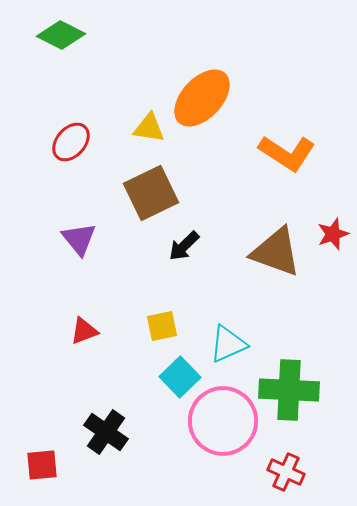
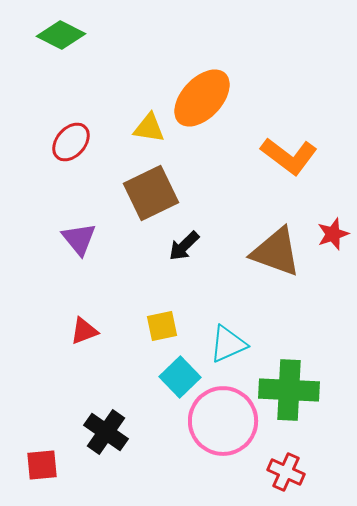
orange L-shape: moved 2 px right, 3 px down; rotated 4 degrees clockwise
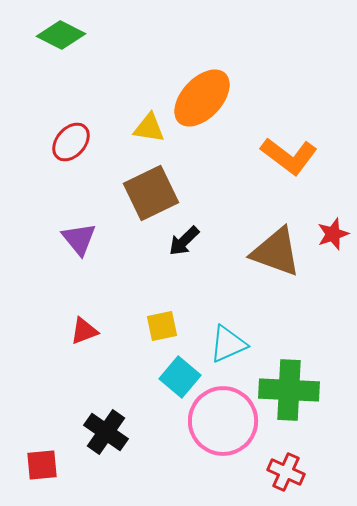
black arrow: moved 5 px up
cyan square: rotated 6 degrees counterclockwise
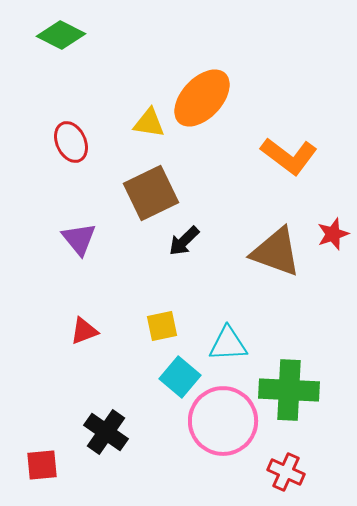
yellow triangle: moved 5 px up
red ellipse: rotated 66 degrees counterclockwise
cyan triangle: rotated 21 degrees clockwise
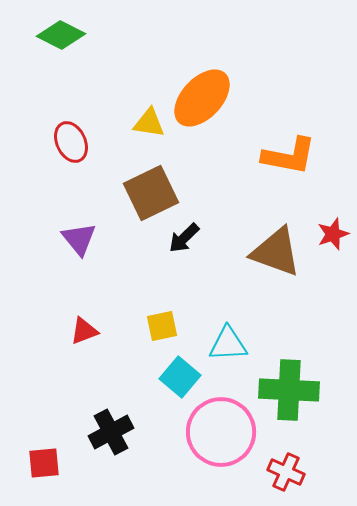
orange L-shape: rotated 26 degrees counterclockwise
black arrow: moved 3 px up
pink circle: moved 2 px left, 11 px down
black cross: moved 5 px right; rotated 27 degrees clockwise
red square: moved 2 px right, 2 px up
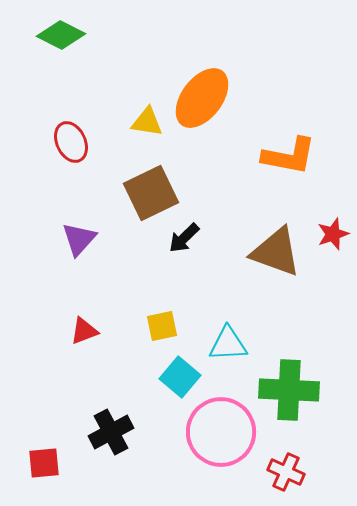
orange ellipse: rotated 6 degrees counterclockwise
yellow triangle: moved 2 px left, 1 px up
purple triangle: rotated 21 degrees clockwise
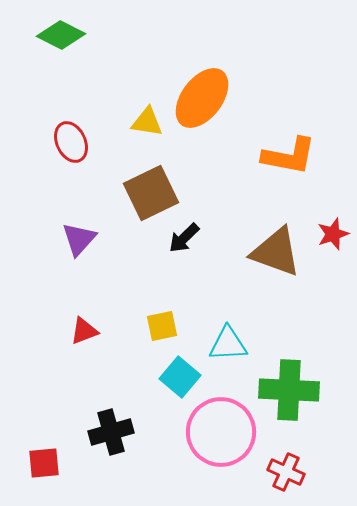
black cross: rotated 12 degrees clockwise
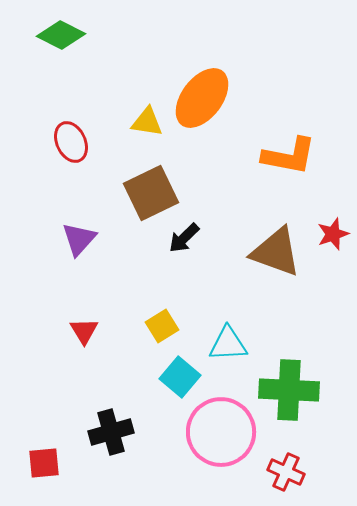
yellow square: rotated 20 degrees counterclockwise
red triangle: rotated 40 degrees counterclockwise
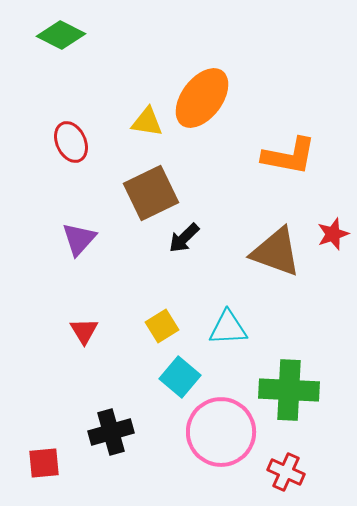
cyan triangle: moved 16 px up
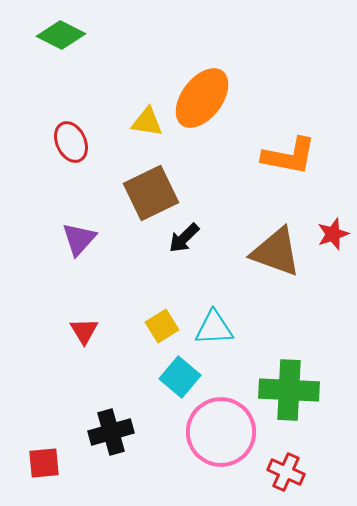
cyan triangle: moved 14 px left
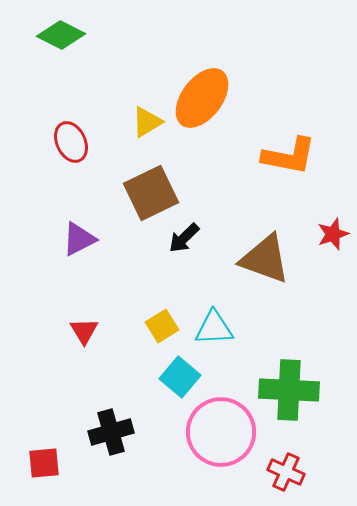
yellow triangle: rotated 40 degrees counterclockwise
purple triangle: rotated 21 degrees clockwise
brown triangle: moved 11 px left, 7 px down
